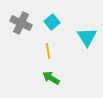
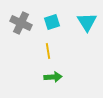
cyan square: rotated 21 degrees clockwise
cyan triangle: moved 15 px up
green arrow: moved 2 px right, 1 px up; rotated 144 degrees clockwise
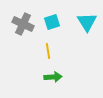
gray cross: moved 2 px right, 1 px down
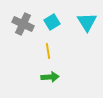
cyan square: rotated 14 degrees counterclockwise
green arrow: moved 3 px left
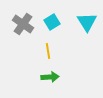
gray cross: rotated 10 degrees clockwise
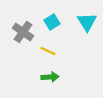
gray cross: moved 8 px down
yellow line: rotated 56 degrees counterclockwise
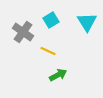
cyan square: moved 1 px left, 2 px up
green arrow: moved 8 px right, 2 px up; rotated 24 degrees counterclockwise
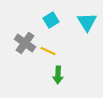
gray cross: moved 2 px right, 11 px down
green arrow: rotated 120 degrees clockwise
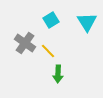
yellow line: rotated 21 degrees clockwise
green arrow: moved 1 px up
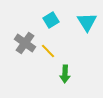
green arrow: moved 7 px right
